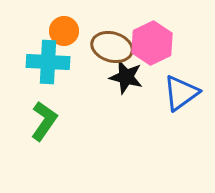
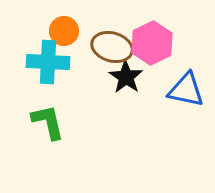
black star: rotated 20 degrees clockwise
blue triangle: moved 5 px right, 3 px up; rotated 48 degrees clockwise
green L-shape: moved 4 px right, 1 px down; rotated 48 degrees counterclockwise
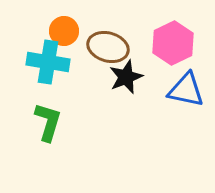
pink hexagon: moved 21 px right
brown ellipse: moved 4 px left
cyan cross: rotated 6 degrees clockwise
black star: rotated 16 degrees clockwise
green L-shape: rotated 30 degrees clockwise
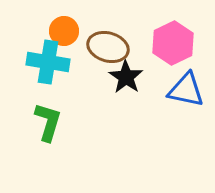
black star: rotated 16 degrees counterclockwise
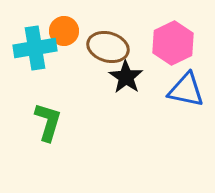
cyan cross: moved 13 px left, 14 px up; rotated 18 degrees counterclockwise
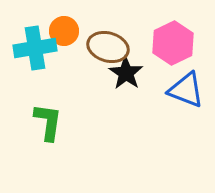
black star: moved 4 px up
blue triangle: rotated 9 degrees clockwise
green L-shape: rotated 9 degrees counterclockwise
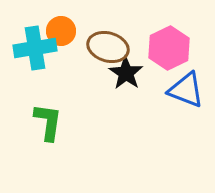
orange circle: moved 3 px left
pink hexagon: moved 4 px left, 5 px down
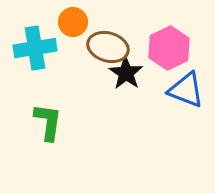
orange circle: moved 12 px right, 9 px up
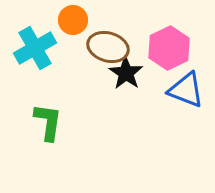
orange circle: moved 2 px up
cyan cross: rotated 21 degrees counterclockwise
